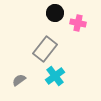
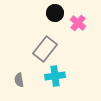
pink cross: rotated 28 degrees clockwise
cyan cross: rotated 30 degrees clockwise
gray semicircle: rotated 64 degrees counterclockwise
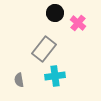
gray rectangle: moved 1 px left
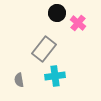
black circle: moved 2 px right
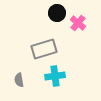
gray rectangle: rotated 35 degrees clockwise
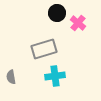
gray semicircle: moved 8 px left, 3 px up
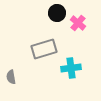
cyan cross: moved 16 px right, 8 px up
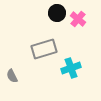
pink cross: moved 4 px up
cyan cross: rotated 12 degrees counterclockwise
gray semicircle: moved 1 px right, 1 px up; rotated 16 degrees counterclockwise
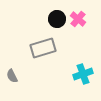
black circle: moved 6 px down
gray rectangle: moved 1 px left, 1 px up
cyan cross: moved 12 px right, 6 px down
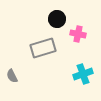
pink cross: moved 15 px down; rotated 28 degrees counterclockwise
